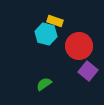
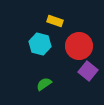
cyan hexagon: moved 6 px left, 10 px down
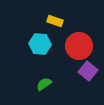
cyan hexagon: rotated 10 degrees counterclockwise
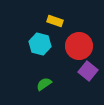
cyan hexagon: rotated 10 degrees clockwise
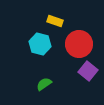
red circle: moved 2 px up
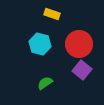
yellow rectangle: moved 3 px left, 7 px up
purple square: moved 6 px left, 1 px up
green semicircle: moved 1 px right, 1 px up
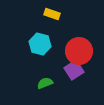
red circle: moved 7 px down
purple square: moved 8 px left; rotated 18 degrees clockwise
green semicircle: rotated 14 degrees clockwise
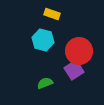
cyan hexagon: moved 3 px right, 4 px up
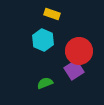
cyan hexagon: rotated 10 degrees clockwise
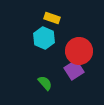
yellow rectangle: moved 4 px down
cyan hexagon: moved 1 px right, 2 px up
green semicircle: rotated 70 degrees clockwise
